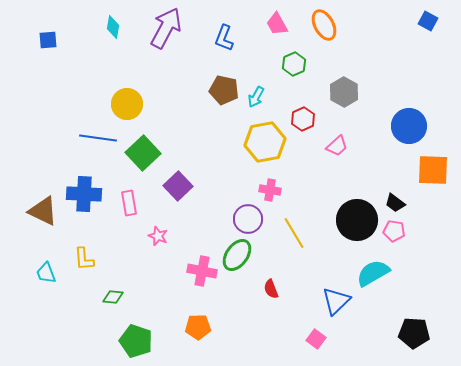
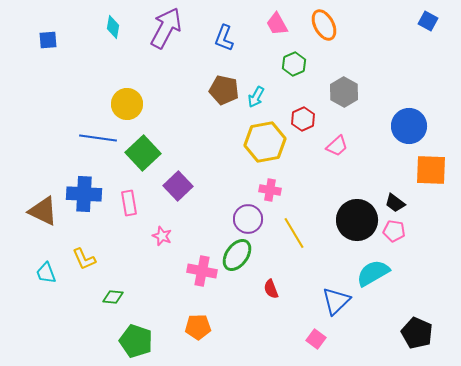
orange square at (433, 170): moved 2 px left
pink star at (158, 236): moved 4 px right
yellow L-shape at (84, 259): rotated 20 degrees counterclockwise
black pentagon at (414, 333): moved 3 px right; rotated 20 degrees clockwise
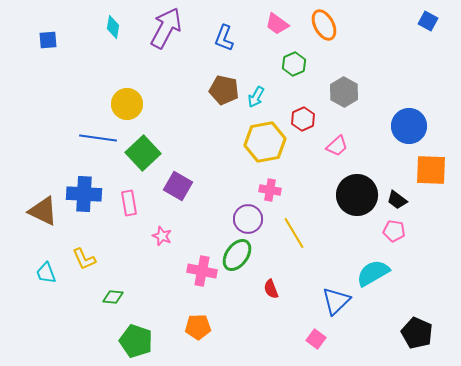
pink trapezoid at (277, 24): rotated 25 degrees counterclockwise
purple square at (178, 186): rotated 16 degrees counterclockwise
black trapezoid at (395, 203): moved 2 px right, 3 px up
black circle at (357, 220): moved 25 px up
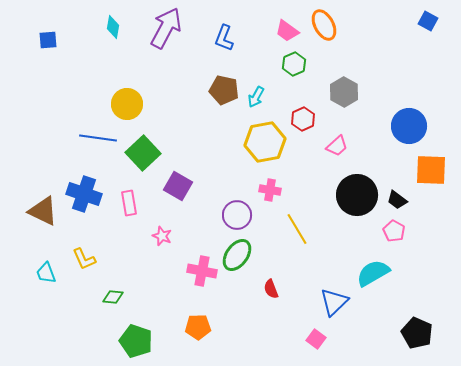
pink trapezoid at (277, 24): moved 10 px right, 7 px down
blue cross at (84, 194): rotated 16 degrees clockwise
purple circle at (248, 219): moved 11 px left, 4 px up
pink pentagon at (394, 231): rotated 20 degrees clockwise
yellow line at (294, 233): moved 3 px right, 4 px up
blue triangle at (336, 301): moved 2 px left, 1 px down
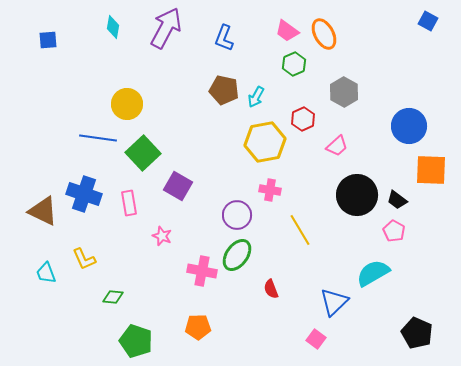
orange ellipse at (324, 25): moved 9 px down
yellow line at (297, 229): moved 3 px right, 1 px down
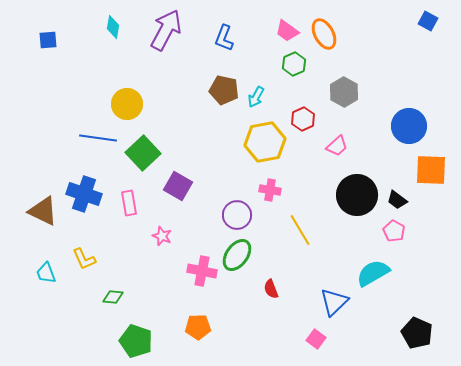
purple arrow at (166, 28): moved 2 px down
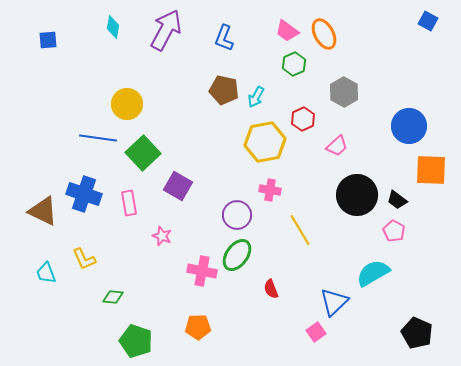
pink square at (316, 339): moved 7 px up; rotated 18 degrees clockwise
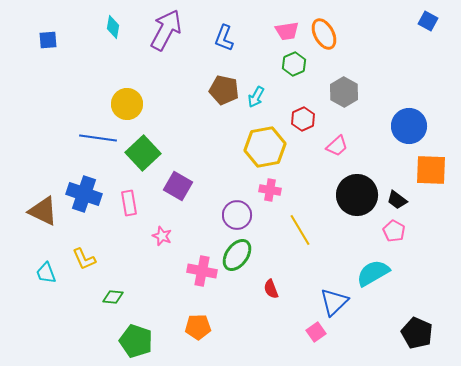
pink trapezoid at (287, 31): rotated 45 degrees counterclockwise
yellow hexagon at (265, 142): moved 5 px down
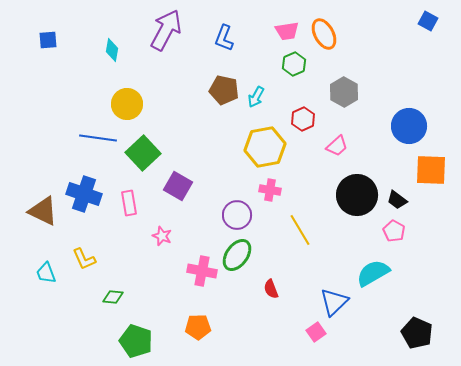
cyan diamond at (113, 27): moved 1 px left, 23 px down
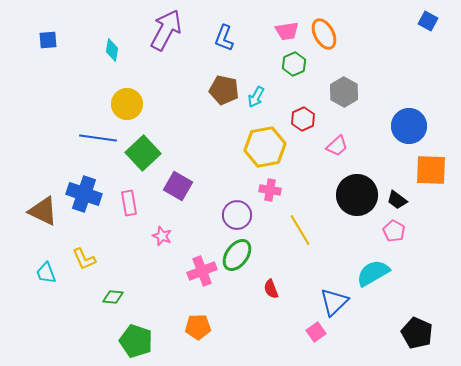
pink cross at (202, 271): rotated 32 degrees counterclockwise
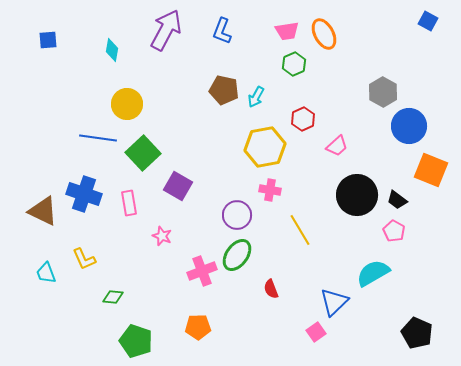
blue L-shape at (224, 38): moved 2 px left, 7 px up
gray hexagon at (344, 92): moved 39 px right
orange square at (431, 170): rotated 20 degrees clockwise
